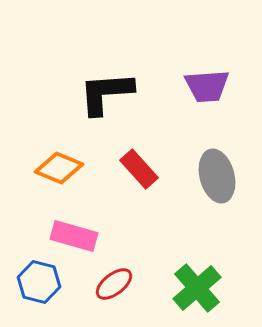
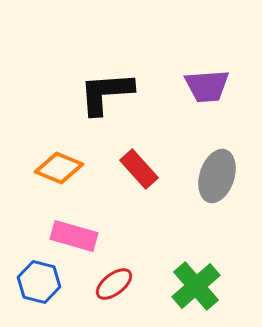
gray ellipse: rotated 33 degrees clockwise
green cross: moved 1 px left, 2 px up
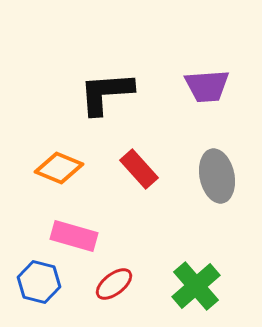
gray ellipse: rotated 30 degrees counterclockwise
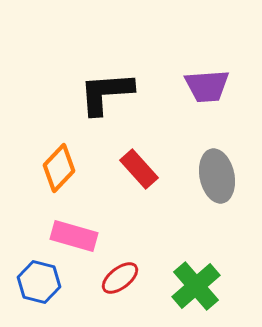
orange diamond: rotated 69 degrees counterclockwise
red ellipse: moved 6 px right, 6 px up
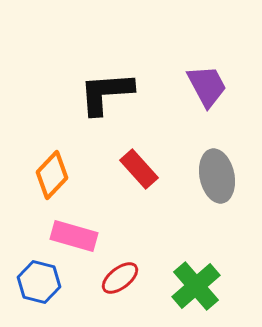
purple trapezoid: rotated 114 degrees counterclockwise
orange diamond: moved 7 px left, 7 px down
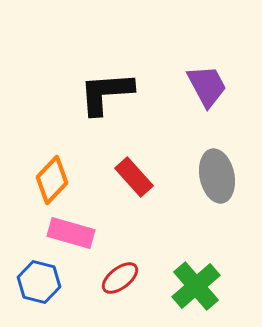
red rectangle: moved 5 px left, 8 px down
orange diamond: moved 5 px down
pink rectangle: moved 3 px left, 3 px up
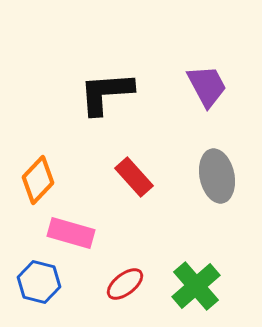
orange diamond: moved 14 px left
red ellipse: moved 5 px right, 6 px down
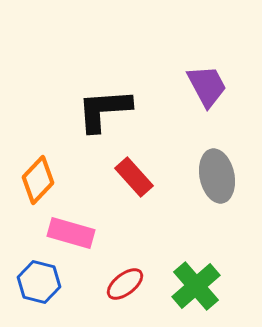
black L-shape: moved 2 px left, 17 px down
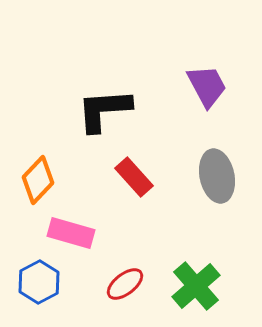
blue hexagon: rotated 18 degrees clockwise
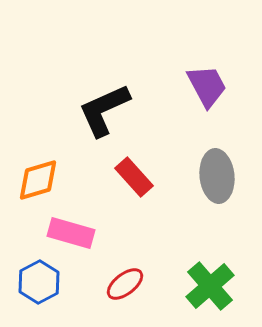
black L-shape: rotated 20 degrees counterclockwise
gray ellipse: rotated 6 degrees clockwise
orange diamond: rotated 30 degrees clockwise
green cross: moved 14 px right
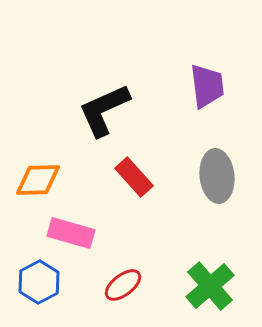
purple trapezoid: rotated 21 degrees clockwise
orange diamond: rotated 15 degrees clockwise
red ellipse: moved 2 px left, 1 px down
